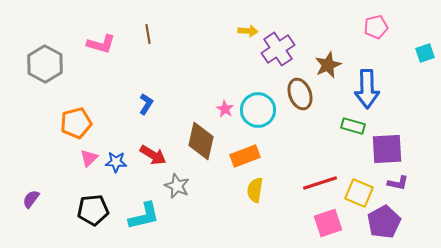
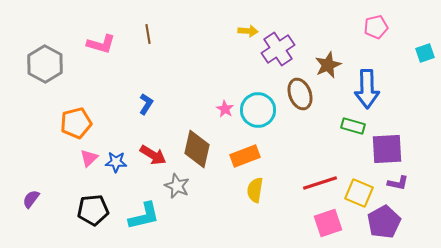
brown diamond: moved 4 px left, 8 px down
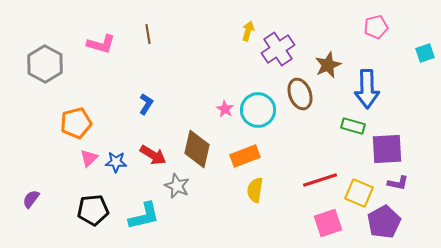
yellow arrow: rotated 78 degrees counterclockwise
red line: moved 3 px up
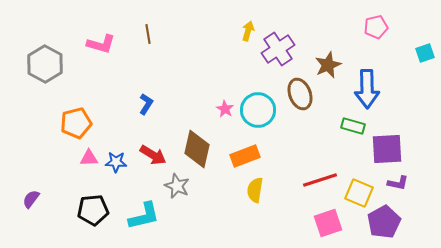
pink triangle: rotated 42 degrees clockwise
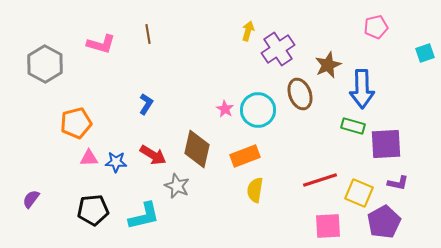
blue arrow: moved 5 px left
purple square: moved 1 px left, 5 px up
pink square: moved 3 px down; rotated 16 degrees clockwise
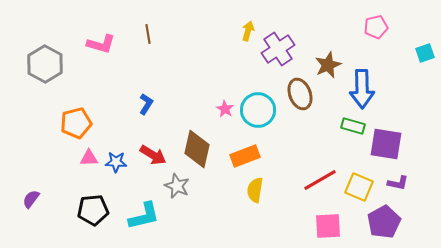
purple square: rotated 12 degrees clockwise
red line: rotated 12 degrees counterclockwise
yellow square: moved 6 px up
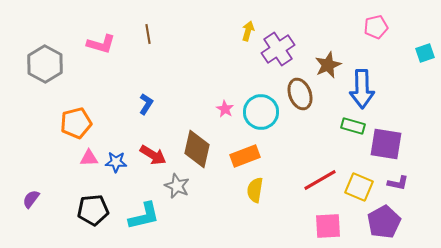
cyan circle: moved 3 px right, 2 px down
